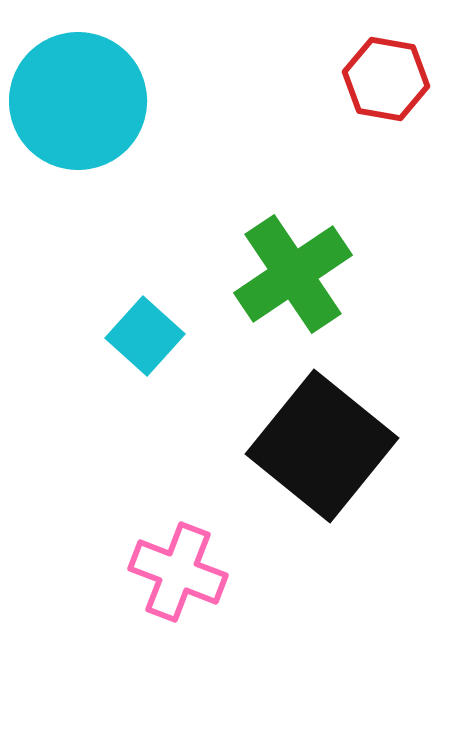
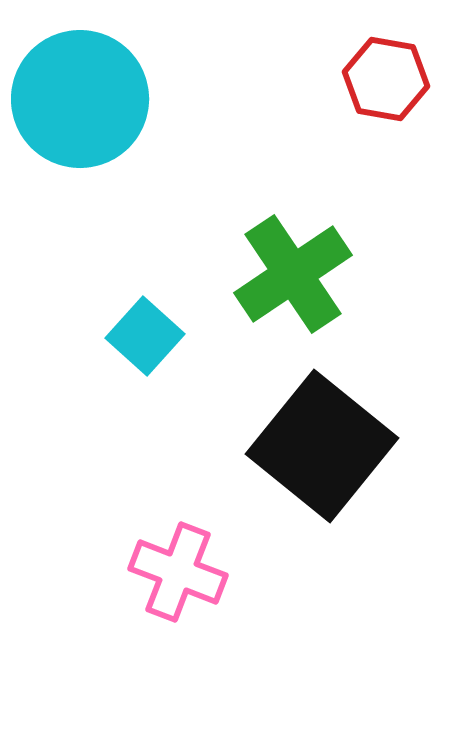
cyan circle: moved 2 px right, 2 px up
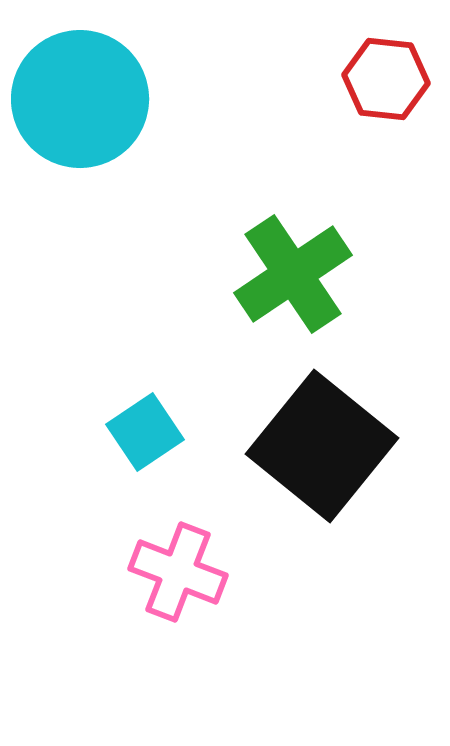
red hexagon: rotated 4 degrees counterclockwise
cyan square: moved 96 px down; rotated 14 degrees clockwise
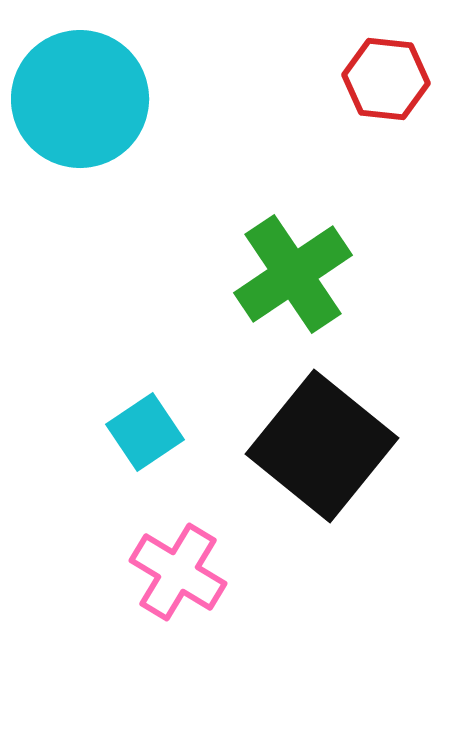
pink cross: rotated 10 degrees clockwise
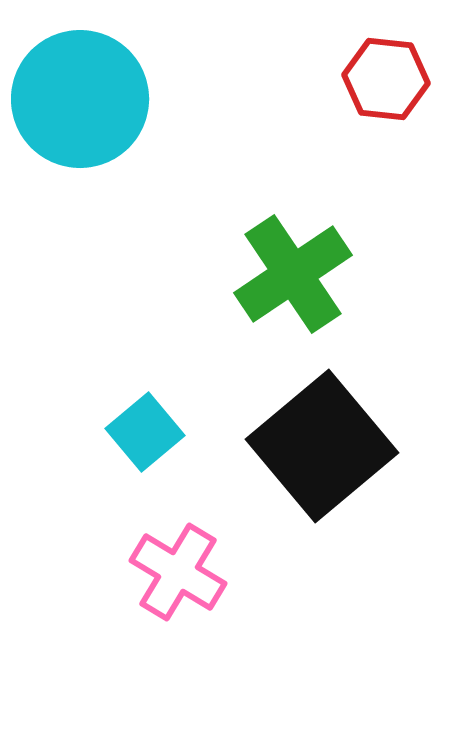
cyan square: rotated 6 degrees counterclockwise
black square: rotated 11 degrees clockwise
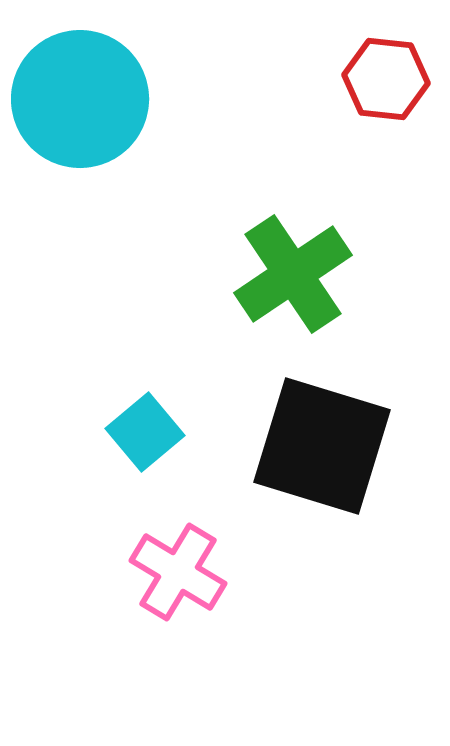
black square: rotated 33 degrees counterclockwise
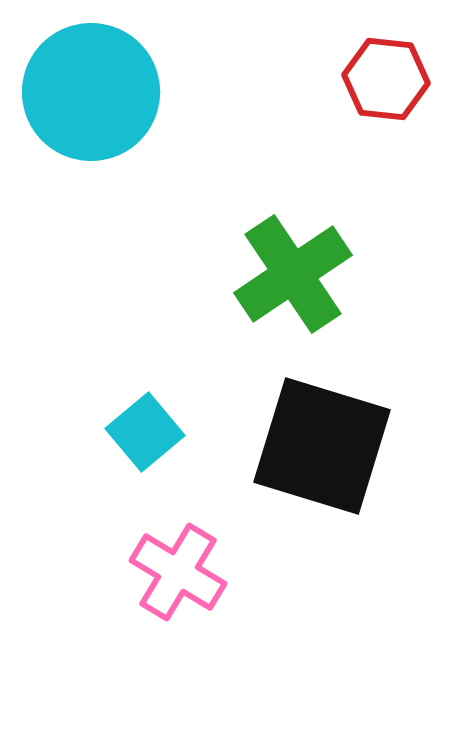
cyan circle: moved 11 px right, 7 px up
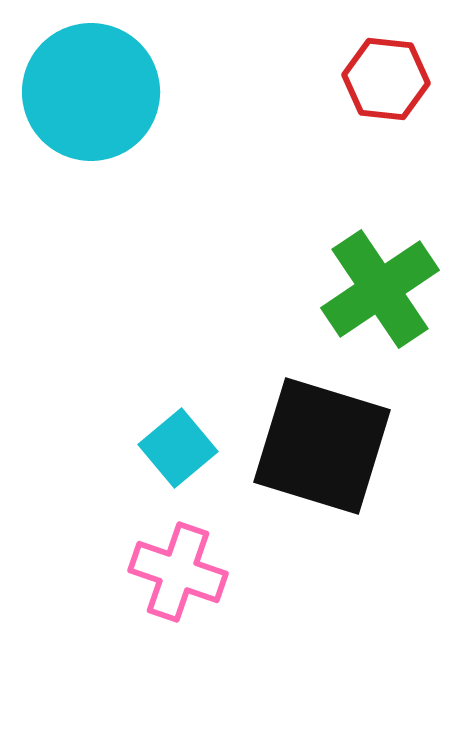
green cross: moved 87 px right, 15 px down
cyan square: moved 33 px right, 16 px down
pink cross: rotated 12 degrees counterclockwise
